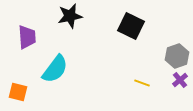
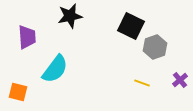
gray hexagon: moved 22 px left, 9 px up
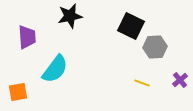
gray hexagon: rotated 15 degrees clockwise
orange square: rotated 24 degrees counterclockwise
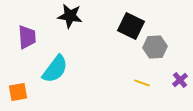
black star: rotated 20 degrees clockwise
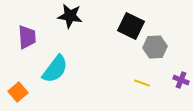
purple cross: moved 1 px right; rotated 28 degrees counterclockwise
orange square: rotated 30 degrees counterclockwise
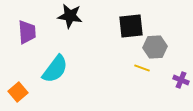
black square: rotated 32 degrees counterclockwise
purple trapezoid: moved 5 px up
yellow line: moved 15 px up
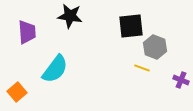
gray hexagon: rotated 25 degrees clockwise
orange square: moved 1 px left
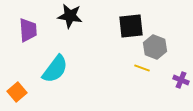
purple trapezoid: moved 1 px right, 2 px up
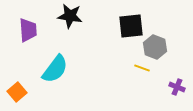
purple cross: moved 4 px left, 7 px down
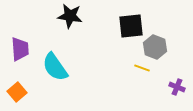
purple trapezoid: moved 8 px left, 19 px down
cyan semicircle: moved 2 px up; rotated 108 degrees clockwise
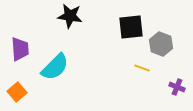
black square: moved 1 px down
gray hexagon: moved 6 px right, 3 px up
cyan semicircle: rotated 100 degrees counterclockwise
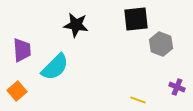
black star: moved 6 px right, 9 px down
black square: moved 5 px right, 8 px up
purple trapezoid: moved 2 px right, 1 px down
yellow line: moved 4 px left, 32 px down
orange square: moved 1 px up
